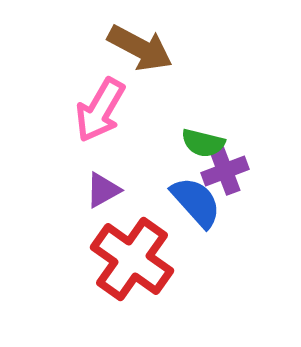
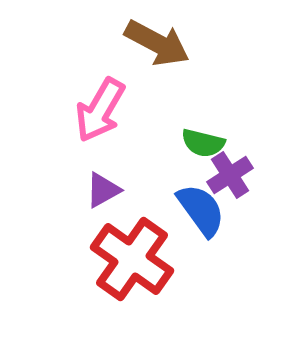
brown arrow: moved 17 px right, 5 px up
purple cross: moved 5 px right, 4 px down; rotated 12 degrees counterclockwise
blue semicircle: moved 5 px right, 8 px down; rotated 6 degrees clockwise
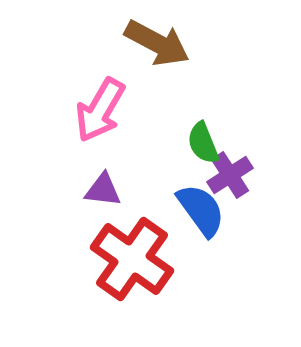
green semicircle: rotated 54 degrees clockwise
purple triangle: rotated 36 degrees clockwise
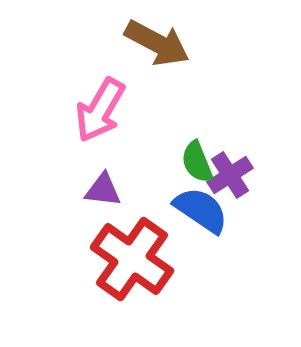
green semicircle: moved 6 px left, 19 px down
blue semicircle: rotated 20 degrees counterclockwise
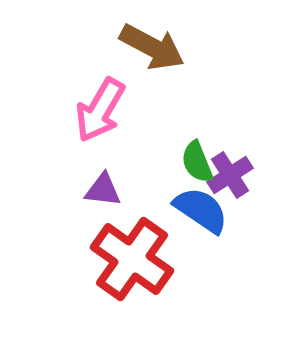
brown arrow: moved 5 px left, 4 px down
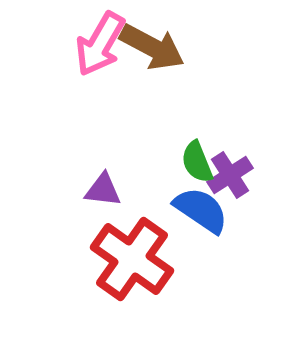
pink arrow: moved 66 px up
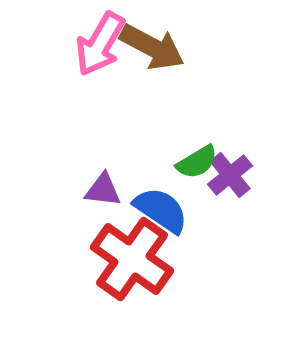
green semicircle: rotated 99 degrees counterclockwise
purple cross: rotated 6 degrees counterclockwise
blue semicircle: moved 40 px left
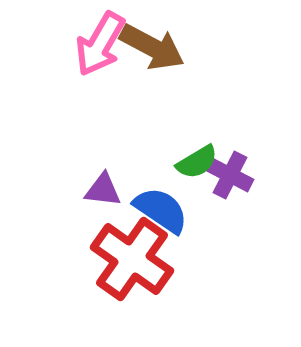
purple cross: rotated 24 degrees counterclockwise
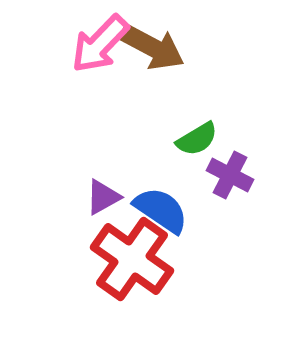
pink arrow: rotated 14 degrees clockwise
green semicircle: moved 23 px up
purple triangle: moved 7 px down; rotated 36 degrees counterclockwise
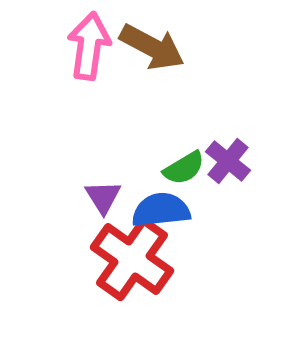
pink arrow: moved 11 px left, 2 px down; rotated 144 degrees clockwise
green semicircle: moved 13 px left, 29 px down
purple cross: moved 2 px left, 14 px up; rotated 12 degrees clockwise
purple triangle: rotated 33 degrees counterclockwise
blue semicircle: rotated 40 degrees counterclockwise
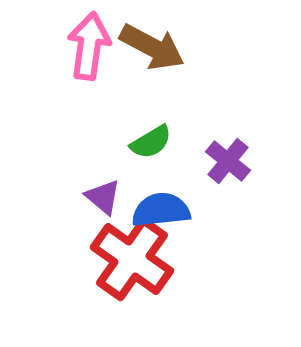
green semicircle: moved 33 px left, 26 px up
purple triangle: rotated 18 degrees counterclockwise
